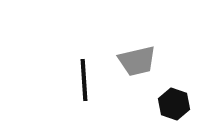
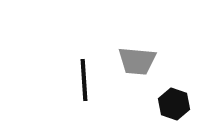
gray trapezoid: rotated 18 degrees clockwise
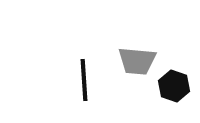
black hexagon: moved 18 px up
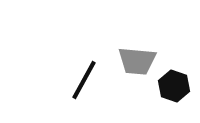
black line: rotated 33 degrees clockwise
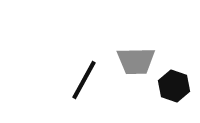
gray trapezoid: moved 1 px left; rotated 6 degrees counterclockwise
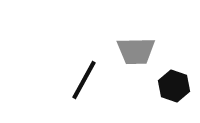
gray trapezoid: moved 10 px up
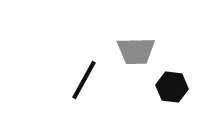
black hexagon: moved 2 px left, 1 px down; rotated 12 degrees counterclockwise
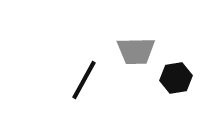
black hexagon: moved 4 px right, 9 px up; rotated 16 degrees counterclockwise
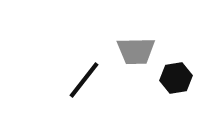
black line: rotated 9 degrees clockwise
